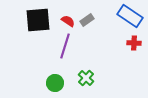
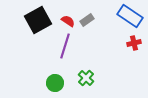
black square: rotated 24 degrees counterclockwise
red cross: rotated 16 degrees counterclockwise
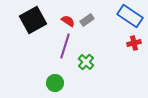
black square: moved 5 px left
green cross: moved 16 px up
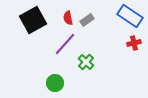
red semicircle: moved 3 px up; rotated 136 degrees counterclockwise
purple line: moved 2 px up; rotated 25 degrees clockwise
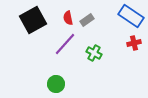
blue rectangle: moved 1 px right
green cross: moved 8 px right, 9 px up; rotated 14 degrees counterclockwise
green circle: moved 1 px right, 1 px down
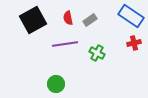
gray rectangle: moved 3 px right
purple line: rotated 40 degrees clockwise
green cross: moved 3 px right
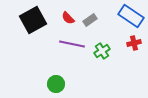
red semicircle: rotated 32 degrees counterclockwise
purple line: moved 7 px right; rotated 20 degrees clockwise
green cross: moved 5 px right, 2 px up; rotated 28 degrees clockwise
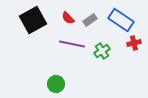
blue rectangle: moved 10 px left, 4 px down
